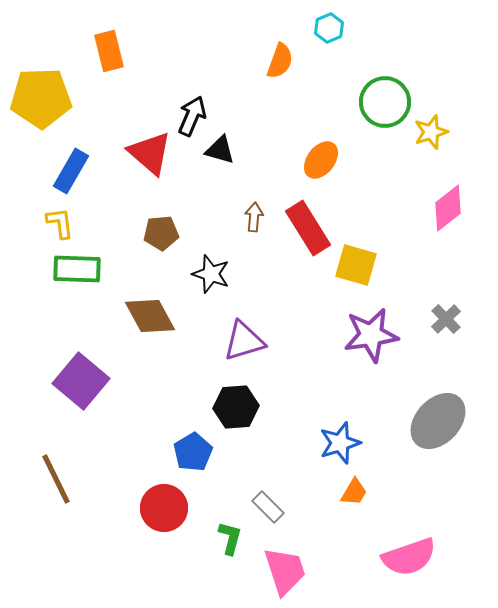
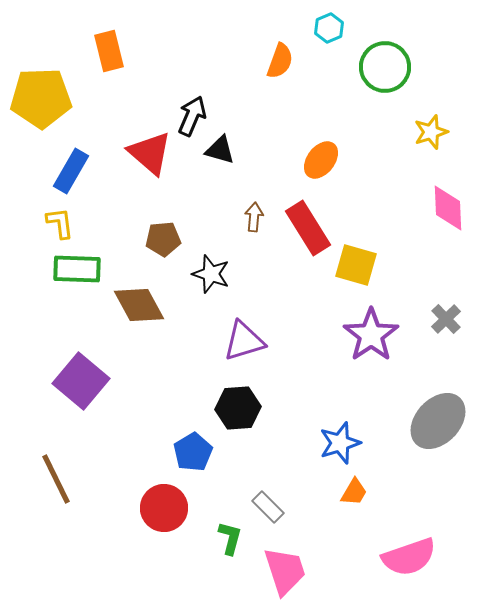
green circle: moved 35 px up
pink diamond: rotated 54 degrees counterclockwise
brown pentagon: moved 2 px right, 6 px down
brown diamond: moved 11 px left, 11 px up
purple star: rotated 26 degrees counterclockwise
black hexagon: moved 2 px right, 1 px down
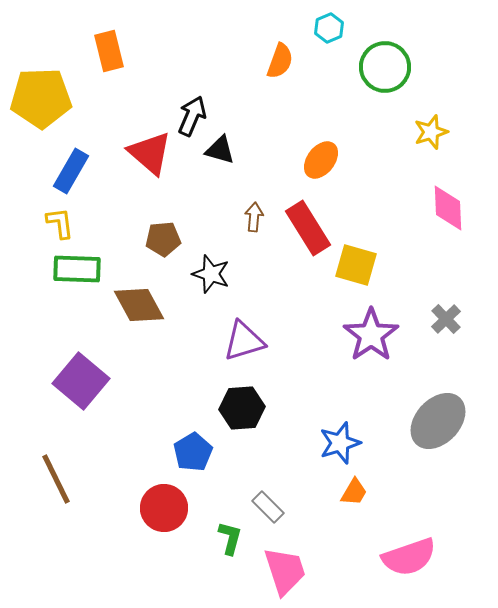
black hexagon: moved 4 px right
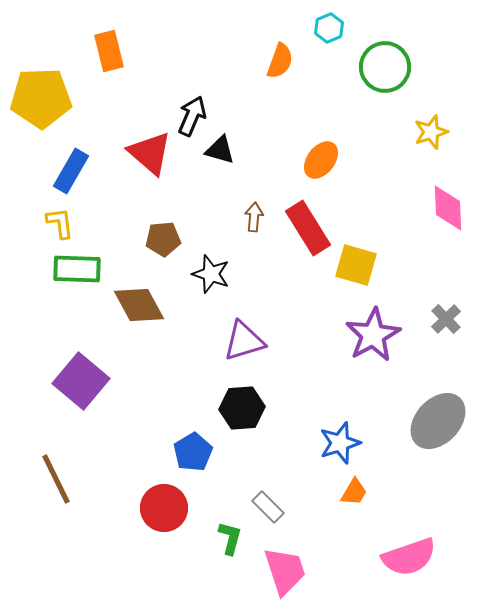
purple star: moved 2 px right; rotated 6 degrees clockwise
